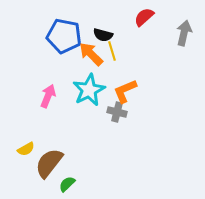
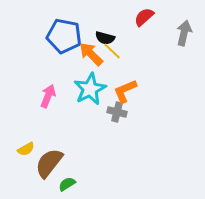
black semicircle: moved 2 px right, 3 px down
yellow line: rotated 30 degrees counterclockwise
cyan star: moved 1 px right, 1 px up
green semicircle: rotated 12 degrees clockwise
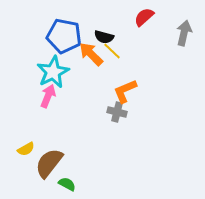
black semicircle: moved 1 px left, 1 px up
cyan star: moved 37 px left, 17 px up
green semicircle: rotated 60 degrees clockwise
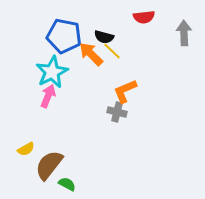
red semicircle: rotated 145 degrees counterclockwise
gray arrow: rotated 15 degrees counterclockwise
cyan star: moved 1 px left
brown semicircle: moved 2 px down
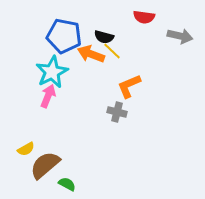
red semicircle: rotated 15 degrees clockwise
gray arrow: moved 4 px left, 3 px down; rotated 105 degrees clockwise
orange arrow: rotated 24 degrees counterclockwise
orange L-shape: moved 4 px right, 5 px up
brown semicircle: moved 4 px left; rotated 12 degrees clockwise
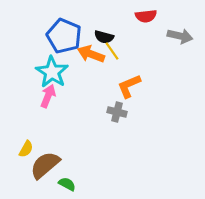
red semicircle: moved 2 px right, 1 px up; rotated 15 degrees counterclockwise
blue pentagon: rotated 12 degrees clockwise
yellow line: rotated 12 degrees clockwise
cyan star: rotated 12 degrees counterclockwise
yellow semicircle: rotated 30 degrees counterclockwise
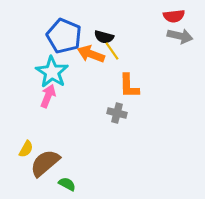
red semicircle: moved 28 px right
orange L-shape: rotated 68 degrees counterclockwise
gray cross: moved 1 px down
brown semicircle: moved 2 px up
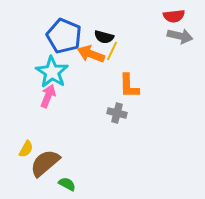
yellow line: rotated 60 degrees clockwise
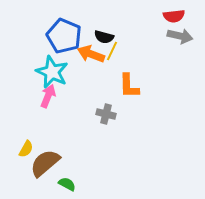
cyan star: rotated 8 degrees counterclockwise
gray cross: moved 11 px left, 1 px down
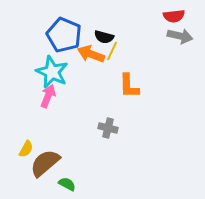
blue pentagon: moved 1 px up
gray cross: moved 2 px right, 14 px down
